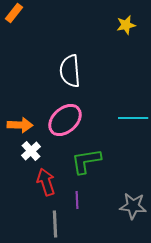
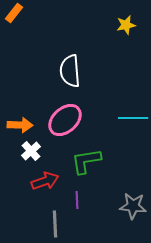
red arrow: moved 1 px left, 1 px up; rotated 88 degrees clockwise
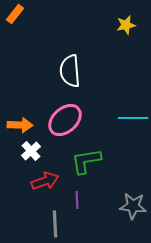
orange rectangle: moved 1 px right, 1 px down
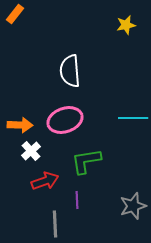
pink ellipse: rotated 24 degrees clockwise
gray star: rotated 24 degrees counterclockwise
